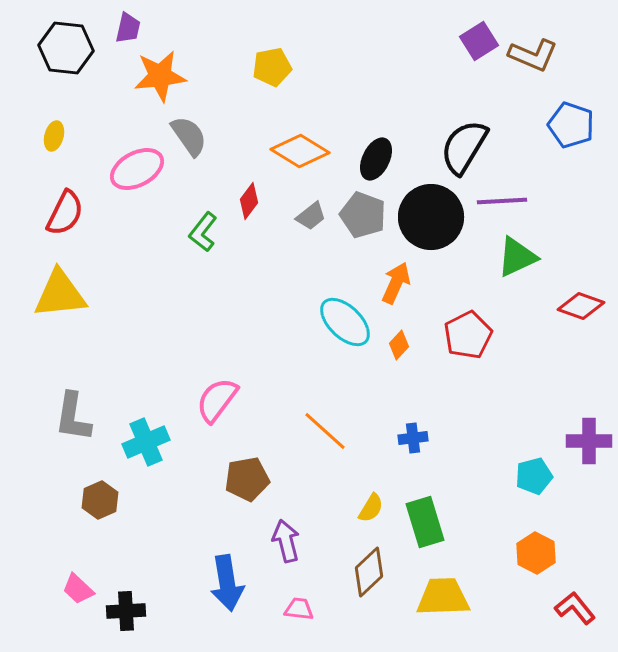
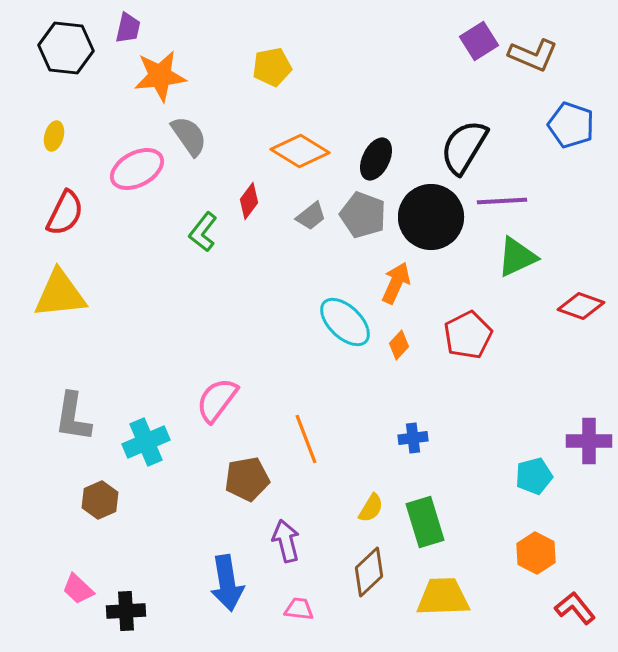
orange line at (325, 431): moved 19 px left, 8 px down; rotated 27 degrees clockwise
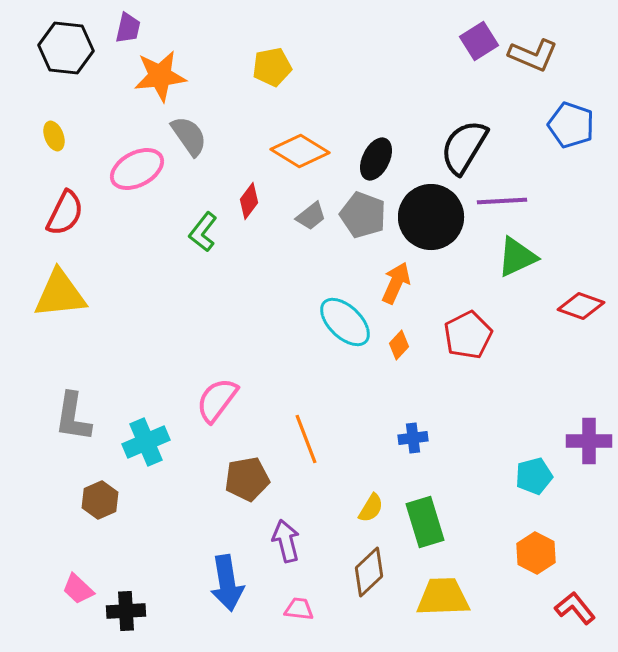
yellow ellipse at (54, 136): rotated 36 degrees counterclockwise
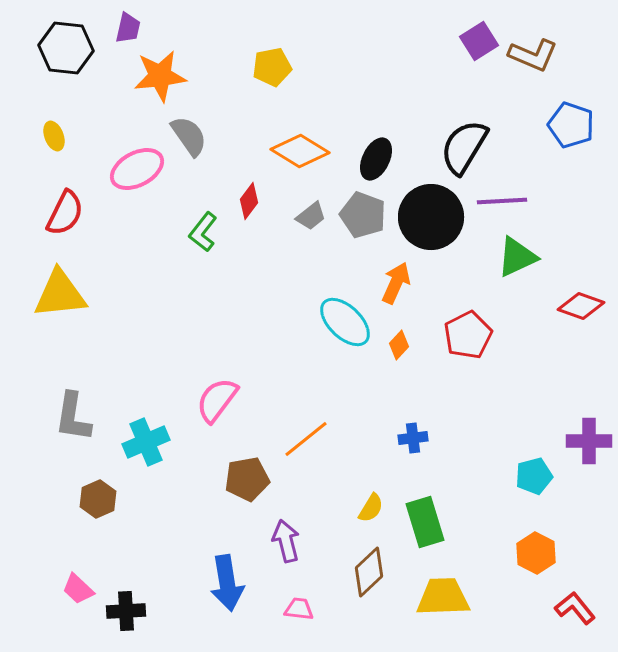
orange line at (306, 439): rotated 72 degrees clockwise
brown hexagon at (100, 500): moved 2 px left, 1 px up
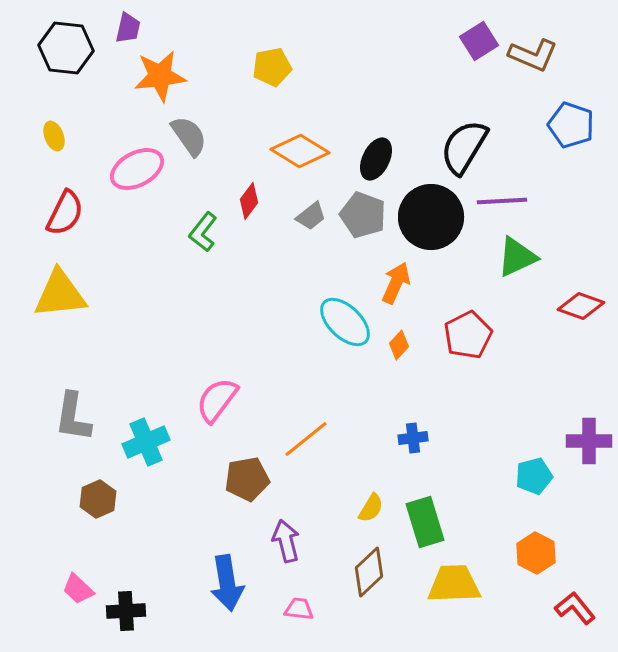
yellow trapezoid at (443, 597): moved 11 px right, 13 px up
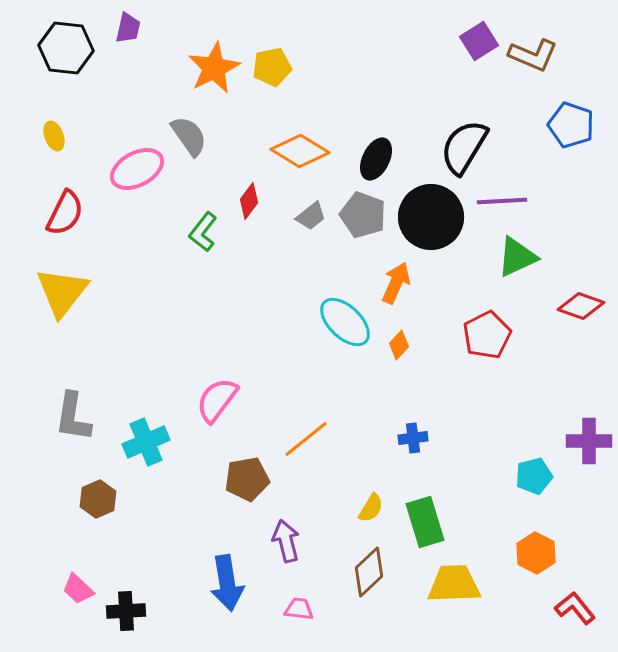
orange star at (160, 76): moved 54 px right, 8 px up; rotated 20 degrees counterclockwise
yellow triangle at (60, 294): moved 2 px right, 2 px up; rotated 46 degrees counterclockwise
red pentagon at (468, 335): moved 19 px right
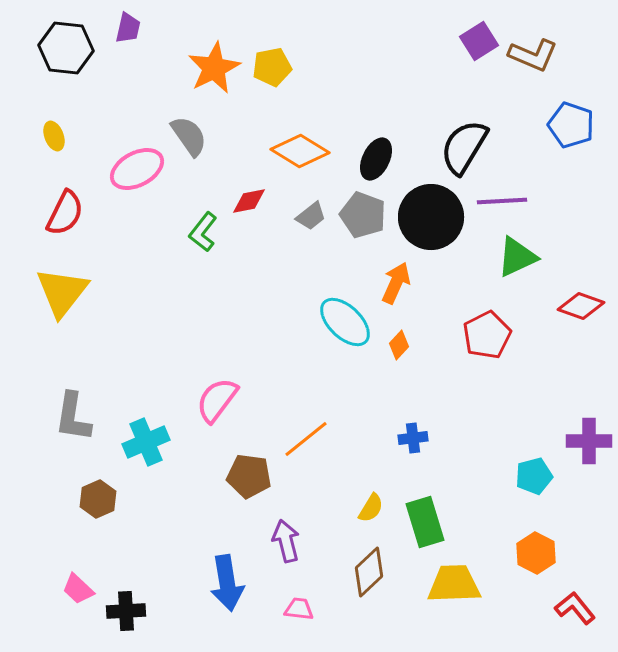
red diamond at (249, 201): rotated 42 degrees clockwise
brown pentagon at (247, 479): moved 2 px right, 3 px up; rotated 18 degrees clockwise
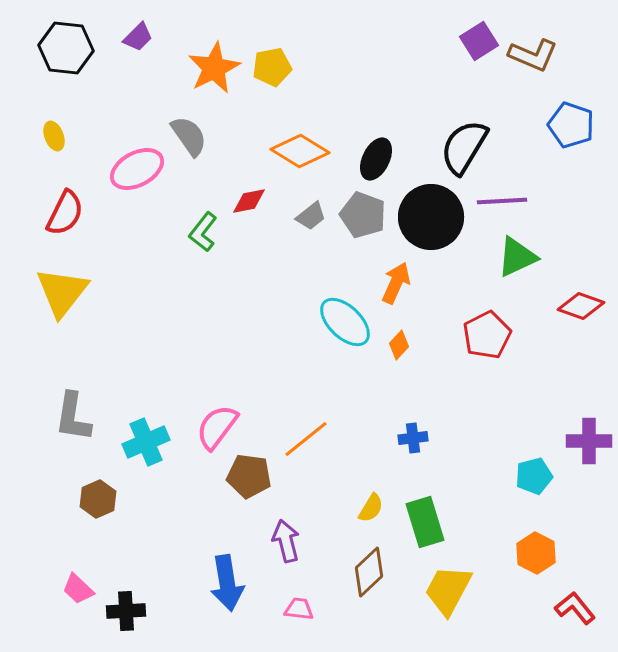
purple trapezoid at (128, 28): moved 10 px right, 9 px down; rotated 32 degrees clockwise
pink semicircle at (217, 400): moved 27 px down
yellow trapezoid at (454, 584): moved 6 px left, 6 px down; rotated 60 degrees counterclockwise
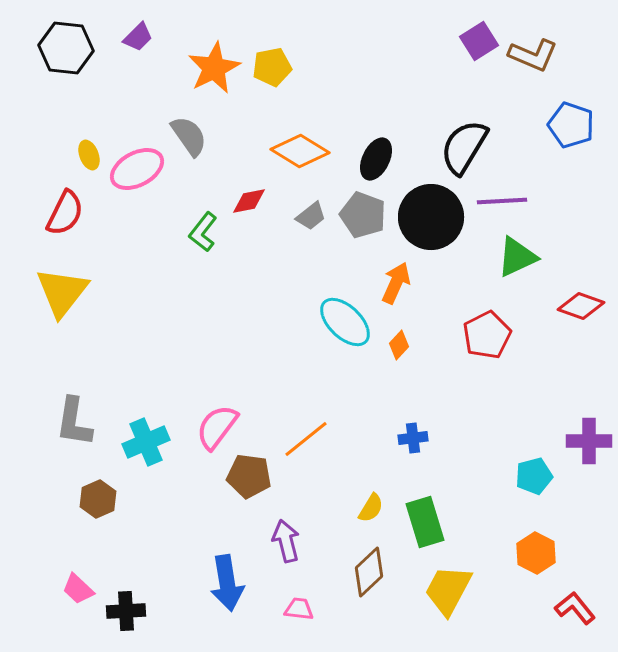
yellow ellipse at (54, 136): moved 35 px right, 19 px down
gray L-shape at (73, 417): moved 1 px right, 5 px down
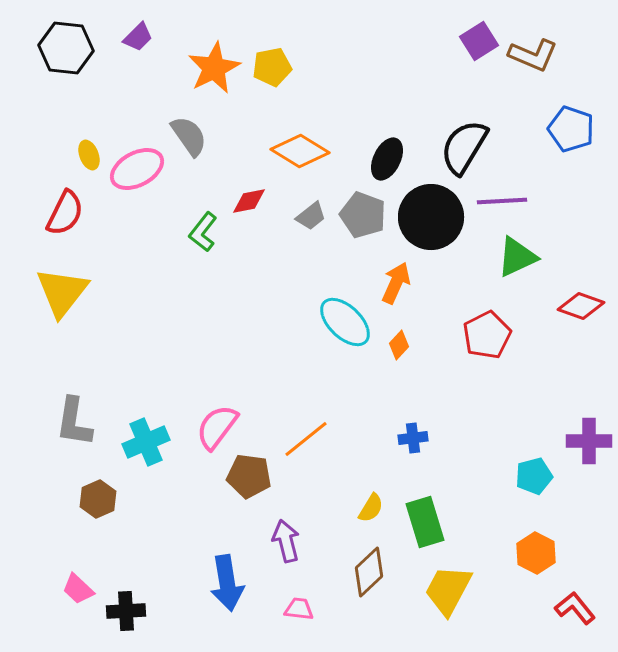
blue pentagon at (571, 125): moved 4 px down
black ellipse at (376, 159): moved 11 px right
